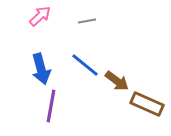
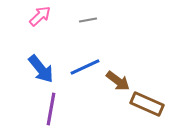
gray line: moved 1 px right, 1 px up
blue line: moved 2 px down; rotated 64 degrees counterclockwise
blue arrow: rotated 24 degrees counterclockwise
brown arrow: moved 1 px right
purple line: moved 3 px down
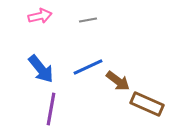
pink arrow: rotated 30 degrees clockwise
blue line: moved 3 px right
